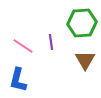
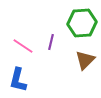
purple line: rotated 21 degrees clockwise
brown triangle: rotated 15 degrees clockwise
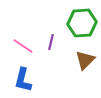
blue L-shape: moved 5 px right
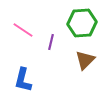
pink line: moved 16 px up
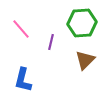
pink line: moved 2 px left, 1 px up; rotated 15 degrees clockwise
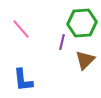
purple line: moved 11 px right
blue L-shape: rotated 20 degrees counterclockwise
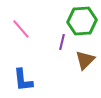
green hexagon: moved 2 px up
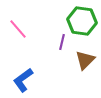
green hexagon: rotated 12 degrees clockwise
pink line: moved 3 px left
blue L-shape: rotated 60 degrees clockwise
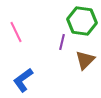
pink line: moved 2 px left, 3 px down; rotated 15 degrees clockwise
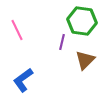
pink line: moved 1 px right, 2 px up
